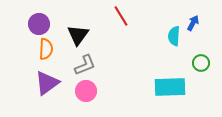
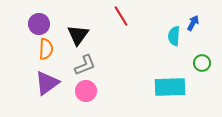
green circle: moved 1 px right
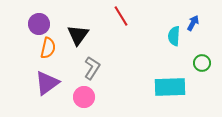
orange semicircle: moved 2 px right, 1 px up; rotated 10 degrees clockwise
gray L-shape: moved 7 px right, 3 px down; rotated 35 degrees counterclockwise
pink circle: moved 2 px left, 6 px down
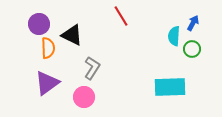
black triangle: moved 6 px left; rotated 40 degrees counterclockwise
orange semicircle: rotated 15 degrees counterclockwise
green circle: moved 10 px left, 14 px up
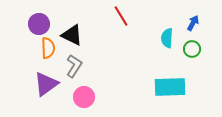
cyan semicircle: moved 7 px left, 2 px down
gray L-shape: moved 18 px left, 2 px up
purple triangle: moved 1 px left, 1 px down
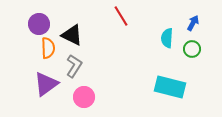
cyan rectangle: rotated 16 degrees clockwise
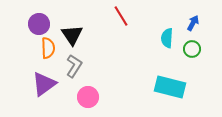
black triangle: rotated 30 degrees clockwise
purple triangle: moved 2 px left
pink circle: moved 4 px right
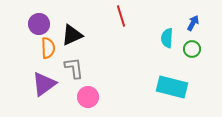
red line: rotated 15 degrees clockwise
black triangle: rotated 40 degrees clockwise
gray L-shape: moved 2 px down; rotated 40 degrees counterclockwise
cyan rectangle: moved 2 px right
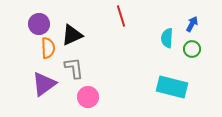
blue arrow: moved 1 px left, 1 px down
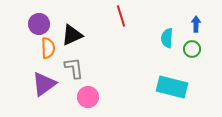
blue arrow: moved 4 px right; rotated 28 degrees counterclockwise
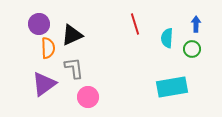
red line: moved 14 px right, 8 px down
cyan rectangle: rotated 24 degrees counterclockwise
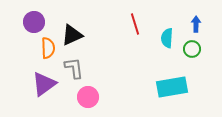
purple circle: moved 5 px left, 2 px up
